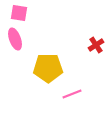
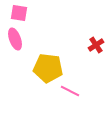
yellow pentagon: rotated 8 degrees clockwise
pink line: moved 2 px left, 3 px up; rotated 48 degrees clockwise
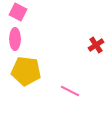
pink square: moved 1 px left, 1 px up; rotated 18 degrees clockwise
pink ellipse: rotated 20 degrees clockwise
yellow pentagon: moved 22 px left, 3 px down
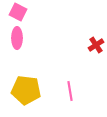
pink ellipse: moved 2 px right, 1 px up
yellow pentagon: moved 19 px down
pink line: rotated 54 degrees clockwise
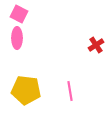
pink square: moved 1 px right, 2 px down
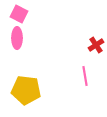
pink line: moved 15 px right, 15 px up
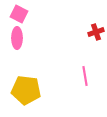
red cross: moved 13 px up; rotated 14 degrees clockwise
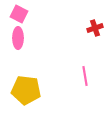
red cross: moved 1 px left, 4 px up
pink ellipse: moved 1 px right
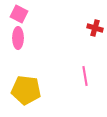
red cross: rotated 35 degrees clockwise
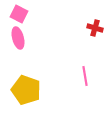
pink ellipse: rotated 15 degrees counterclockwise
yellow pentagon: rotated 12 degrees clockwise
